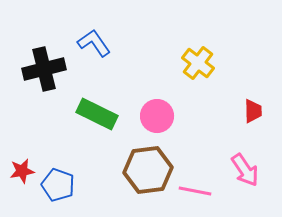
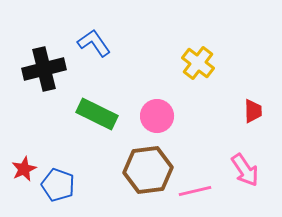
red star: moved 2 px right, 2 px up; rotated 15 degrees counterclockwise
pink line: rotated 24 degrees counterclockwise
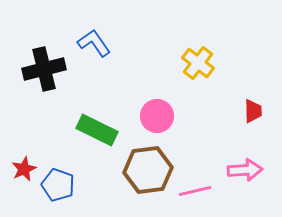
green rectangle: moved 16 px down
pink arrow: rotated 60 degrees counterclockwise
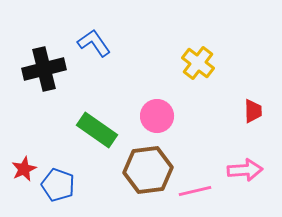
green rectangle: rotated 9 degrees clockwise
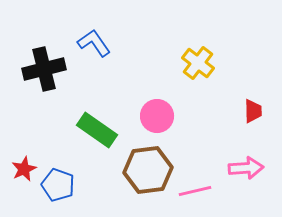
pink arrow: moved 1 px right, 2 px up
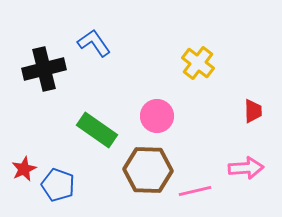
brown hexagon: rotated 9 degrees clockwise
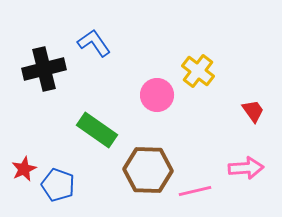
yellow cross: moved 8 px down
red trapezoid: rotated 35 degrees counterclockwise
pink circle: moved 21 px up
